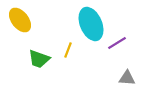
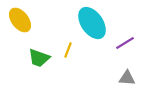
cyan ellipse: moved 1 px right, 1 px up; rotated 12 degrees counterclockwise
purple line: moved 8 px right
green trapezoid: moved 1 px up
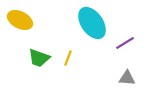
yellow ellipse: rotated 25 degrees counterclockwise
yellow line: moved 8 px down
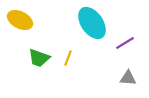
gray triangle: moved 1 px right
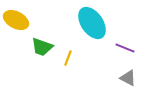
yellow ellipse: moved 4 px left
purple line: moved 5 px down; rotated 54 degrees clockwise
green trapezoid: moved 3 px right, 11 px up
gray triangle: rotated 24 degrees clockwise
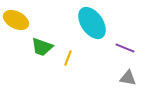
gray triangle: rotated 18 degrees counterclockwise
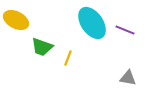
purple line: moved 18 px up
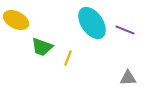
gray triangle: rotated 12 degrees counterclockwise
